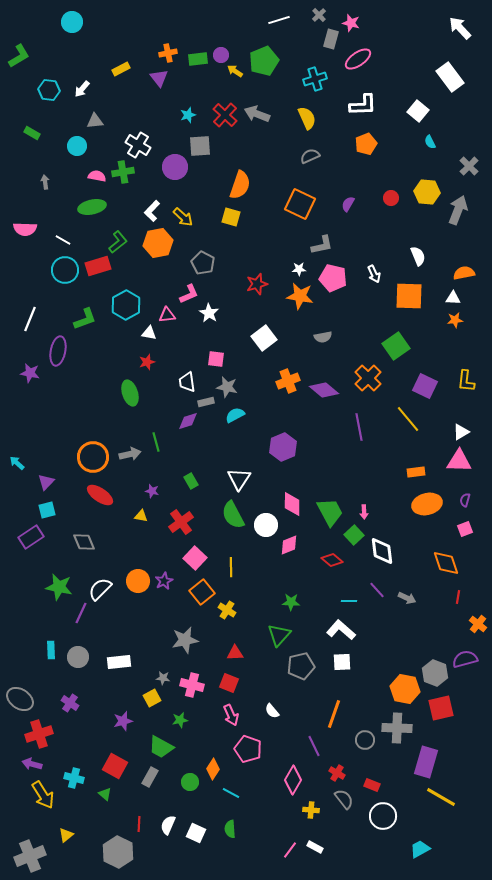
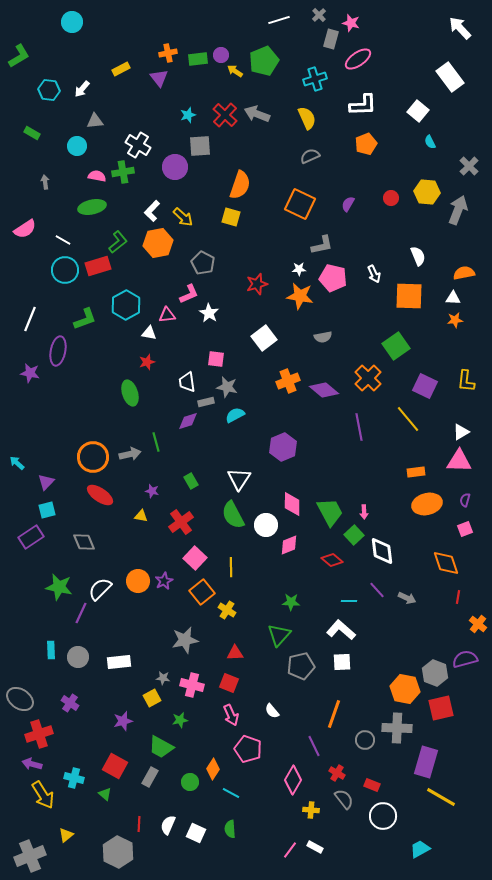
pink semicircle at (25, 229): rotated 35 degrees counterclockwise
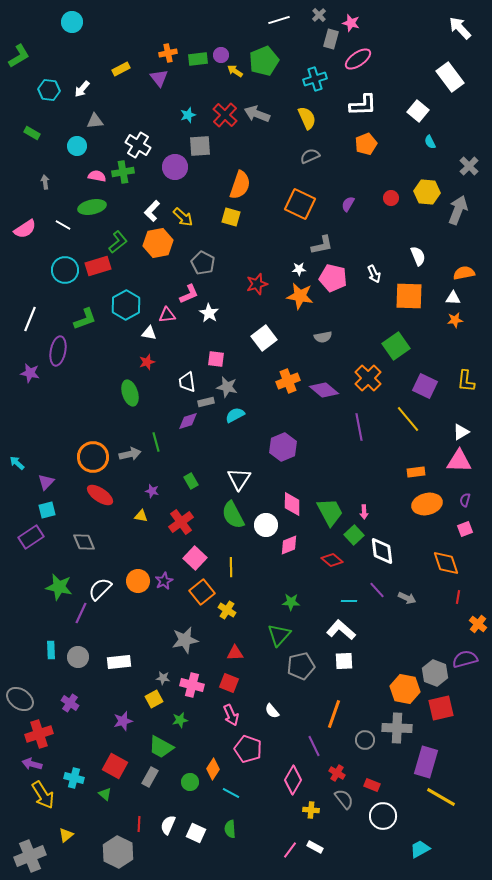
white line at (63, 240): moved 15 px up
white square at (342, 662): moved 2 px right, 1 px up
yellow square at (152, 698): moved 2 px right, 1 px down
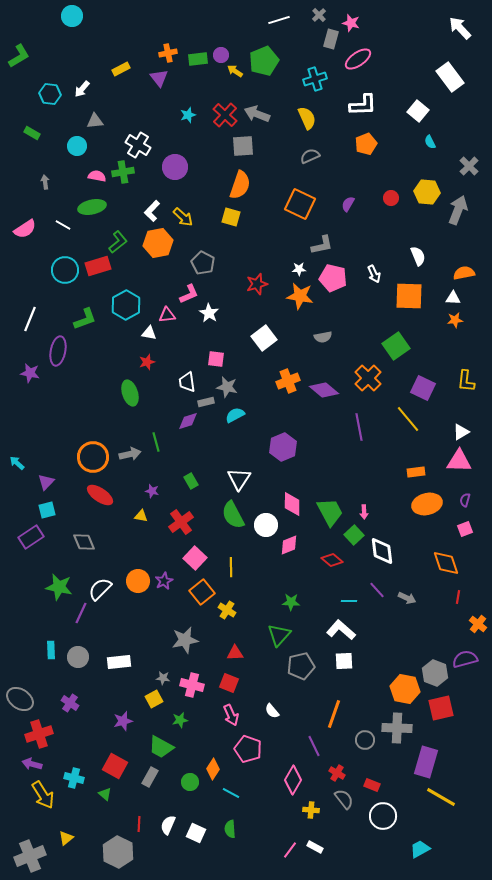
cyan circle at (72, 22): moved 6 px up
cyan hexagon at (49, 90): moved 1 px right, 4 px down
gray square at (200, 146): moved 43 px right
purple square at (425, 386): moved 2 px left, 2 px down
yellow triangle at (66, 835): moved 3 px down
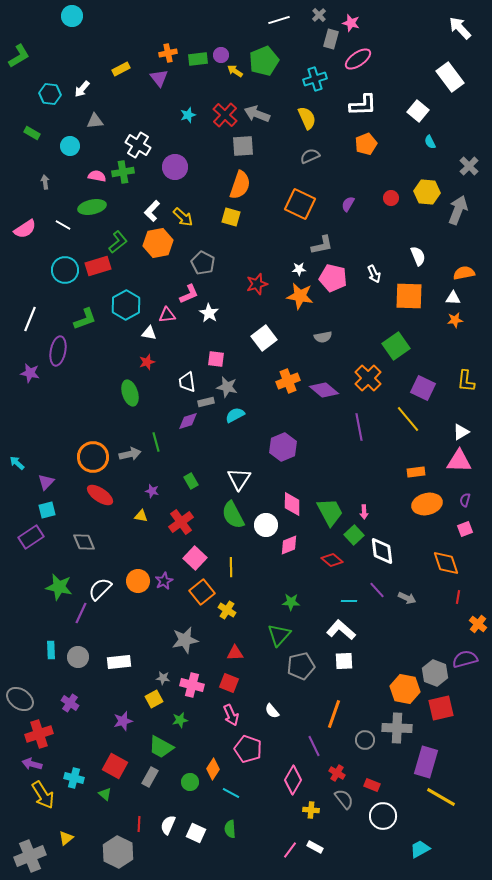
cyan circle at (77, 146): moved 7 px left
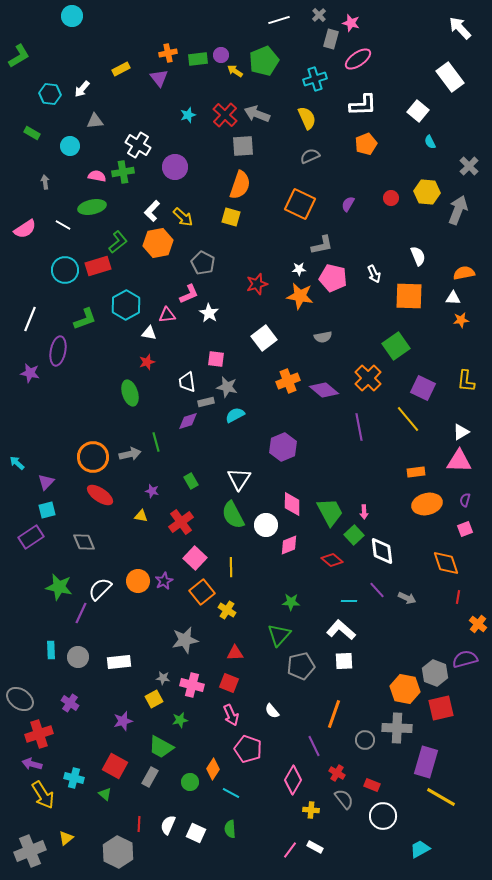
orange star at (455, 320): moved 6 px right
gray cross at (30, 856): moved 5 px up
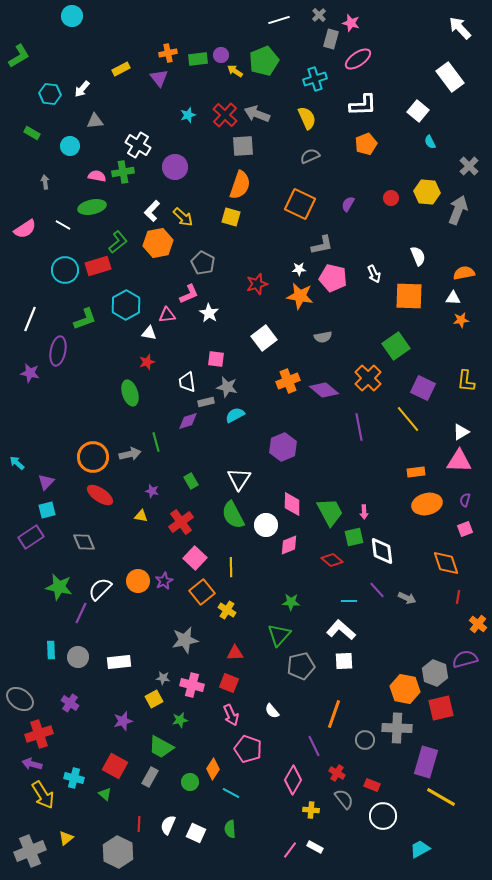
green square at (354, 535): moved 2 px down; rotated 30 degrees clockwise
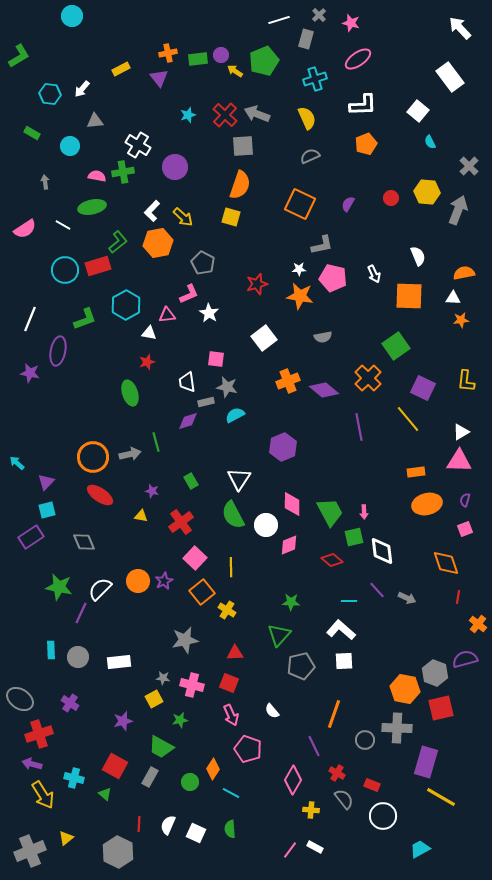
gray rectangle at (331, 39): moved 25 px left
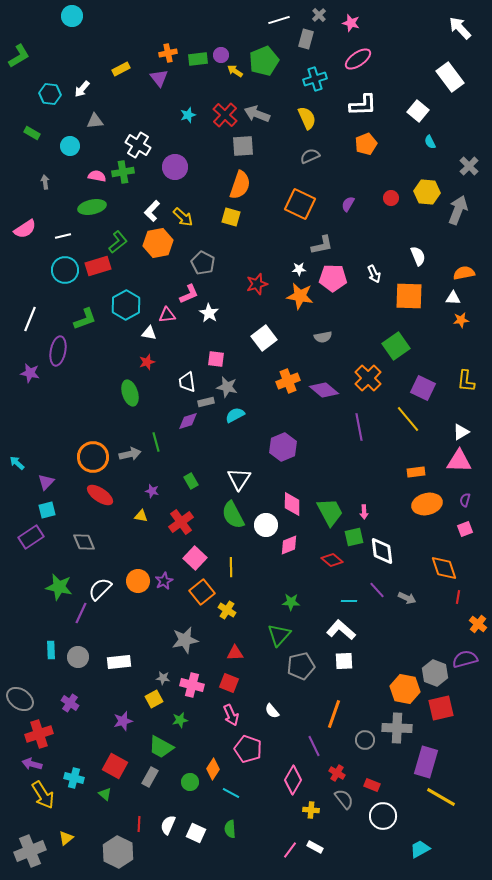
white line at (63, 225): moved 11 px down; rotated 42 degrees counterclockwise
pink pentagon at (333, 278): rotated 12 degrees counterclockwise
orange diamond at (446, 563): moved 2 px left, 5 px down
